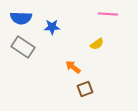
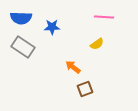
pink line: moved 4 px left, 3 px down
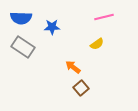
pink line: rotated 18 degrees counterclockwise
brown square: moved 4 px left, 1 px up; rotated 21 degrees counterclockwise
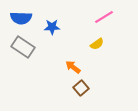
pink line: rotated 18 degrees counterclockwise
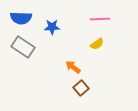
pink line: moved 4 px left, 2 px down; rotated 30 degrees clockwise
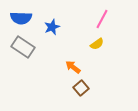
pink line: moved 2 px right; rotated 60 degrees counterclockwise
blue star: rotated 21 degrees counterclockwise
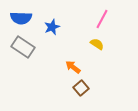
yellow semicircle: rotated 112 degrees counterclockwise
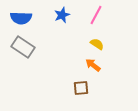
pink line: moved 6 px left, 4 px up
blue star: moved 10 px right, 12 px up
orange arrow: moved 20 px right, 2 px up
brown square: rotated 35 degrees clockwise
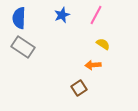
blue semicircle: moved 2 px left; rotated 90 degrees clockwise
yellow semicircle: moved 6 px right
orange arrow: rotated 42 degrees counterclockwise
brown square: moved 2 px left; rotated 28 degrees counterclockwise
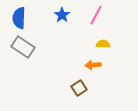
blue star: rotated 14 degrees counterclockwise
yellow semicircle: rotated 32 degrees counterclockwise
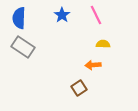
pink line: rotated 54 degrees counterclockwise
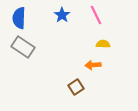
brown square: moved 3 px left, 1 px up
